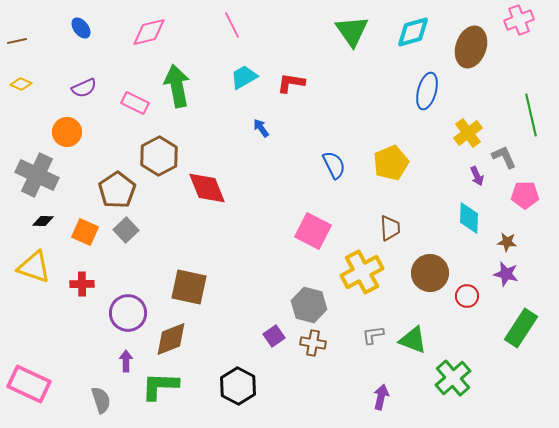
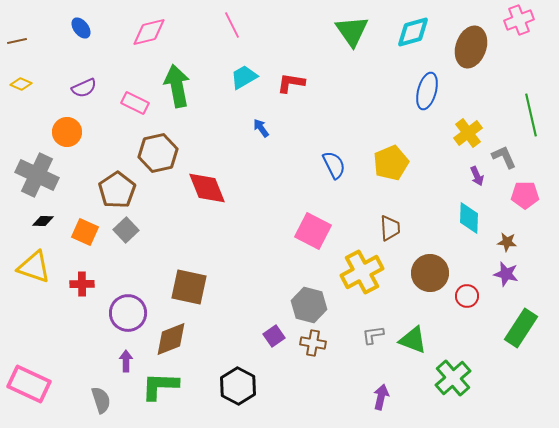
brown hexagon at (159, 156): moved 1 px left, 3 px up; rotated 15 degrees clockwise
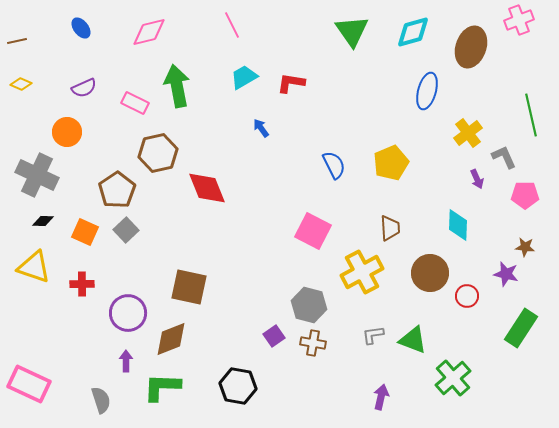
purple arrow at (477, 176): moved 3 px down
cyan diamond at (469, 218): moved 11 px left, 7 px down
brown star at (507, 242): moved 18 px right, 5 px down
green L-shape at (160, 386): moved 2 px right, 1 px down
black hexagon at (238, 386): rotated 18 degrees counterclockwise
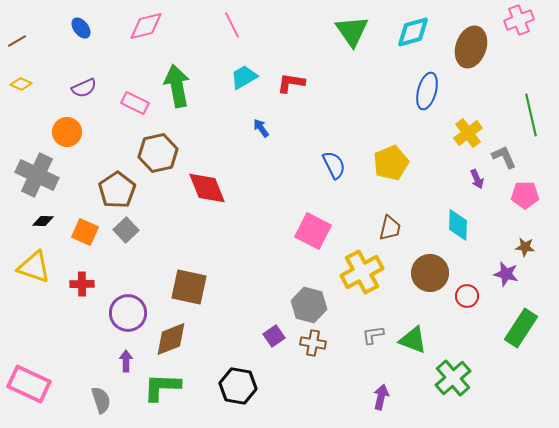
pink diamond at (149, 32): moved 3 px left, 6 px up
brown line at (17, 41): rotated 18 degrees counterclockwise
brown trapezoid at (390, 228): rotated 16 degrees clockwise
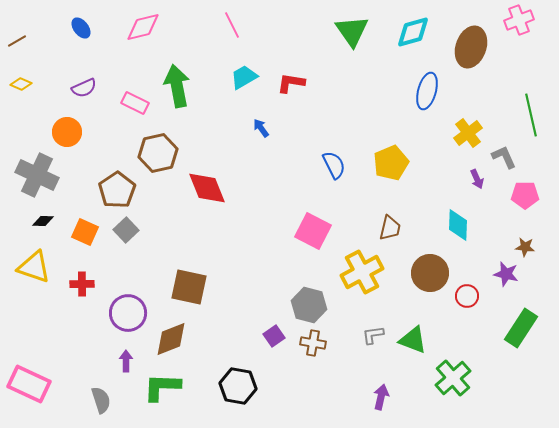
pink diamond at (146, 26): moved 3 px left, 1 px down
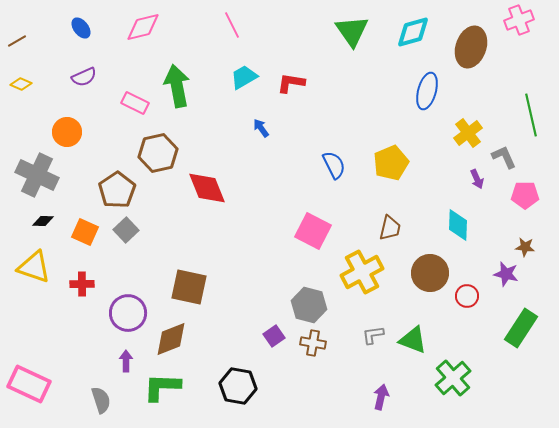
purple semicircle at (84, 88): moved 11 px up
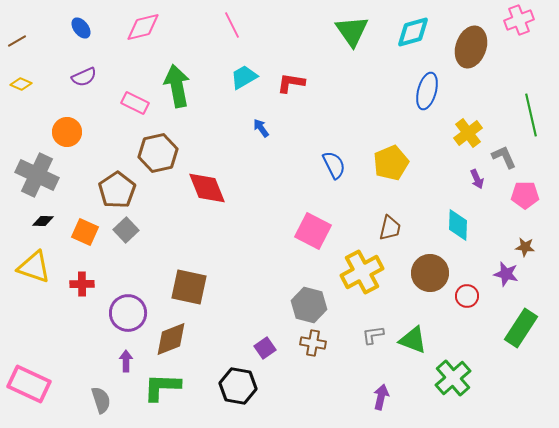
purple square at (274, 336): moved 9 px left, 12 px down
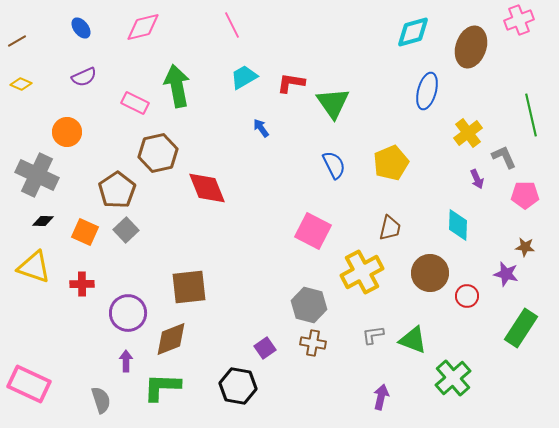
green triangle at (352, 31): moved 19 px left, 72 px down
brown square at (189, 287): rotated 18 degrees counterclockwise
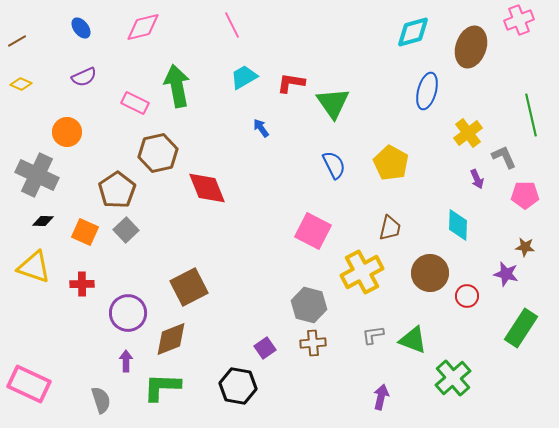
yellow pentagon at (391, 163): rotated 20 degrees counterclockwise
brown square at (189, 287): rotated 21 degrees counterclockwise
brown cross at (313, 343): rotated 15 degrees counterclockwise
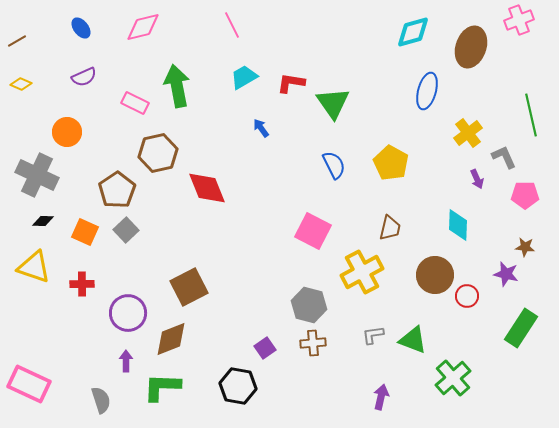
brown circle at (430, 273): moved 5 px right, 2 px down
